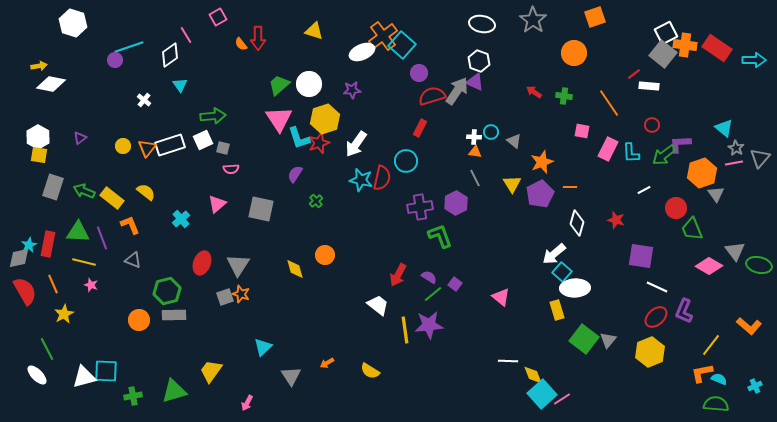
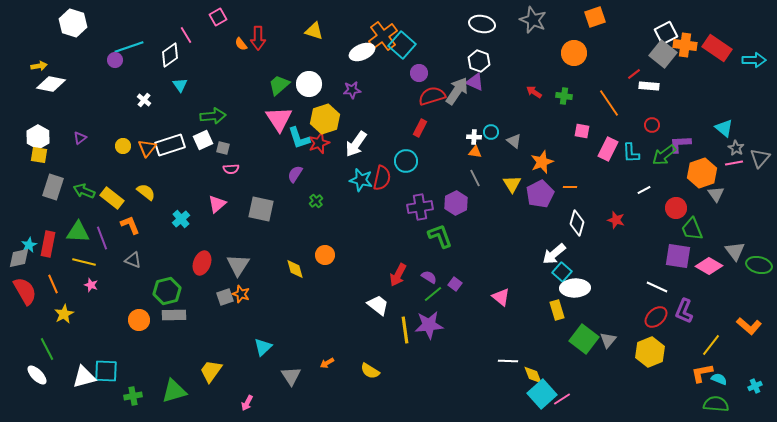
gray star at (533, 20): rotated 12 degrees counterclockwise
purple square at (641, 256): moved 37 px right
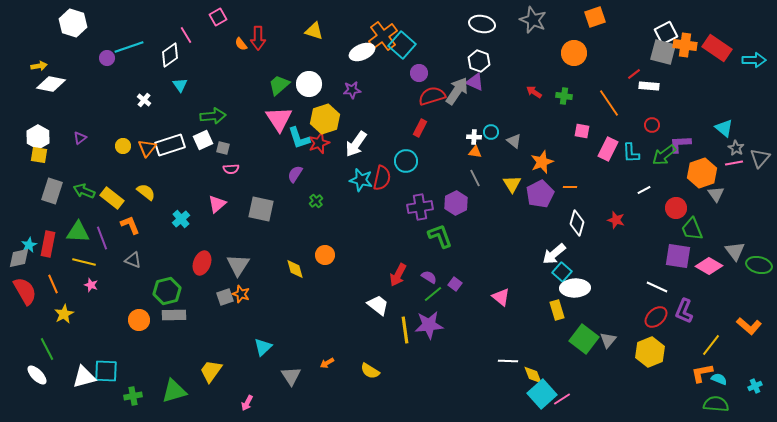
gray square at (663, 54): moved 2 px up; rotated 24 degrees counterclockwise
purple circle at (115, 60): moved 8 px left, 2 px up
gray rectangle at (53, 187): moved 1 px left, 4 px down
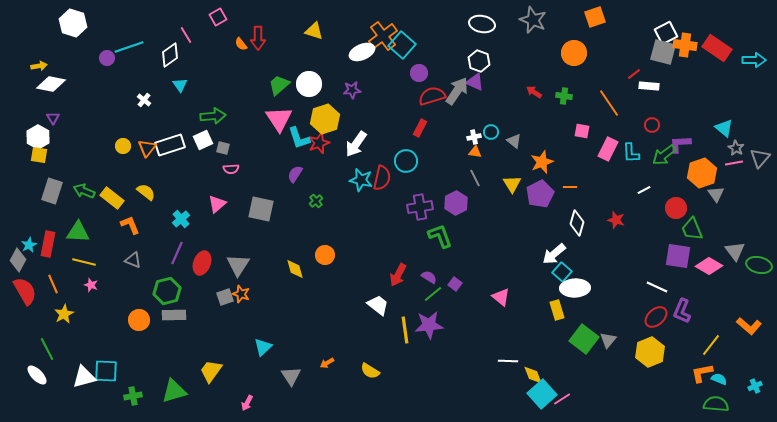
white cross at (474, 137): rotated 16 degrees counterclockwise
purple triangle at (80, 138): moved 27 px left, 20 px up; rotated 24 degrees counterclockwise
purple line at (102, 238): moved 75 px right, 15 px down; rotated 45 degrees clockwise
gray diamond at (19, 258): moved 1 px left, 2 px down; rotated 50 degrees counterclockwise
purple L-shape at (684, 311): moved 2 px left
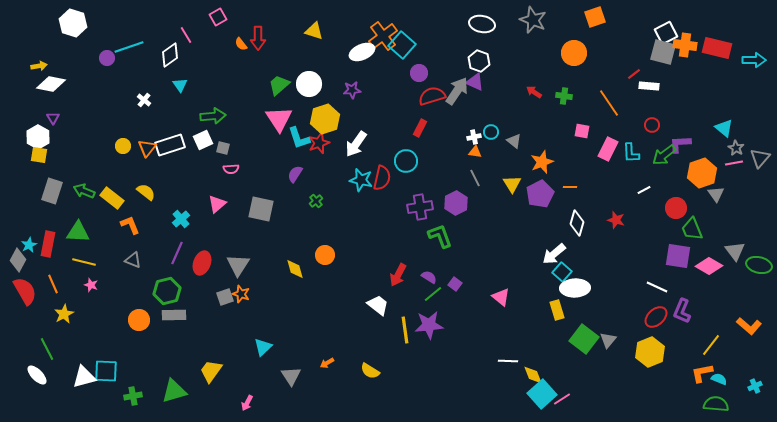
red rectangle at (717, 48): rotated 20 degrees counterclockwise
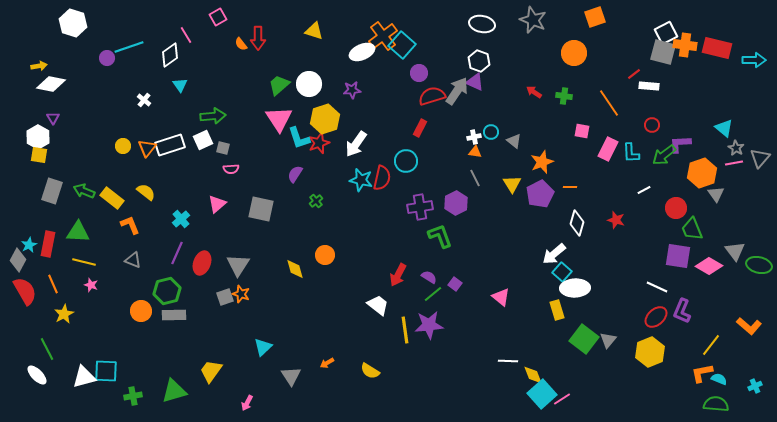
orange circle at (139, 320): moved 2 px right, 9 px up
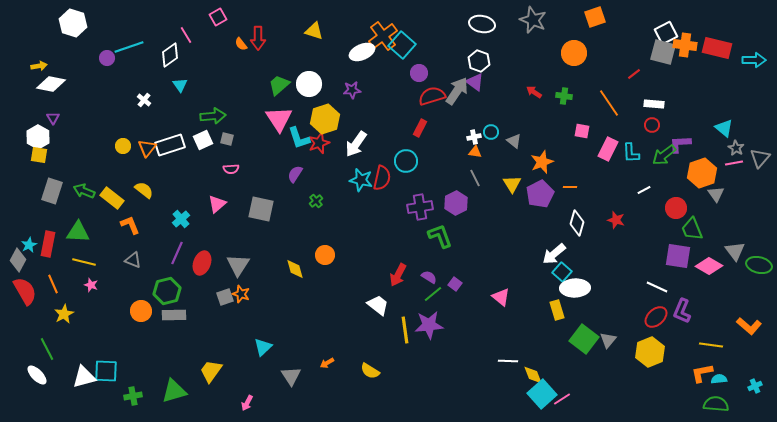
purple triangle at (475, 82): rotated 12 degrees clockwise
white rectangle at (649, 86): moved 5 px right, 18 px down
gray square at (223, 148): moved 4 px right, 9 px up
yellow semicircle at (146, 192): moved 2 px left, 2 px up
yellow line at (711, 345): rotated 60 degrees clockwise
cyan semicircle at (719, 379): rotated 28 degrees counterclockwise
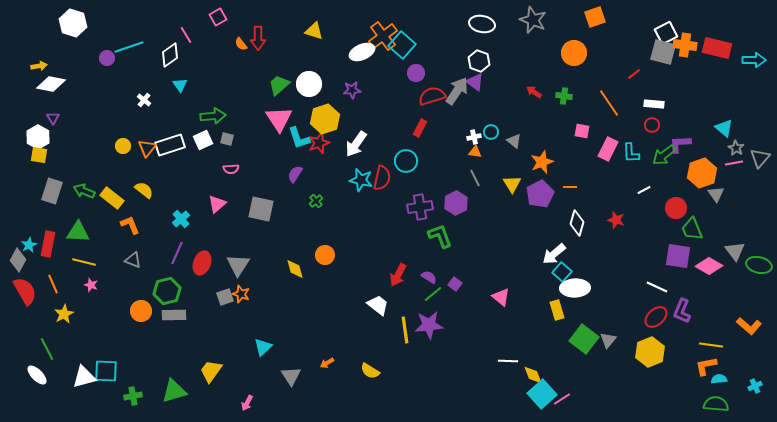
purple circle at (419, 73): moved 3 px left
orange L-shape at (702, 373): moved 4 px right, 7 px up
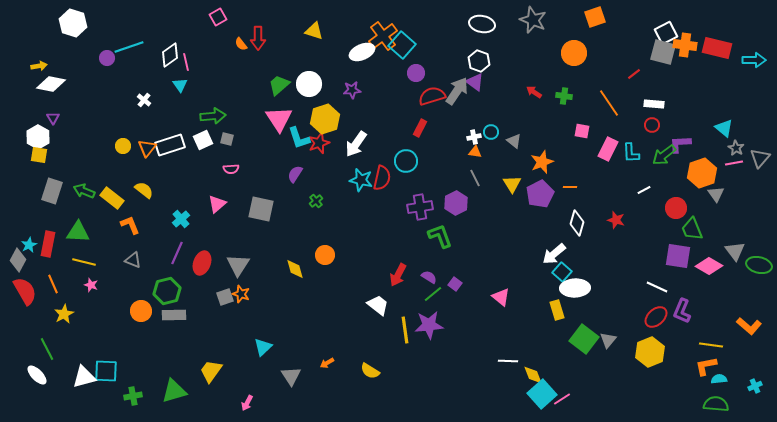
pink line at (186, 35): moved 27 px down; rotated 18 degrees clockwise
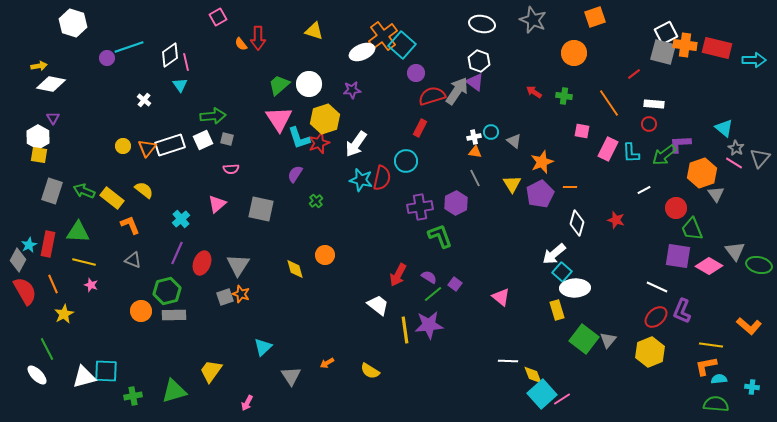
red circle at (652, 125): moved 3 px left, 1 px up
pink line at (734, 163): rotated 42 degrees clockwise
cyan cross at (755, 386): moved 3 px left, 1 px down; rotated 32 degrees clockwise
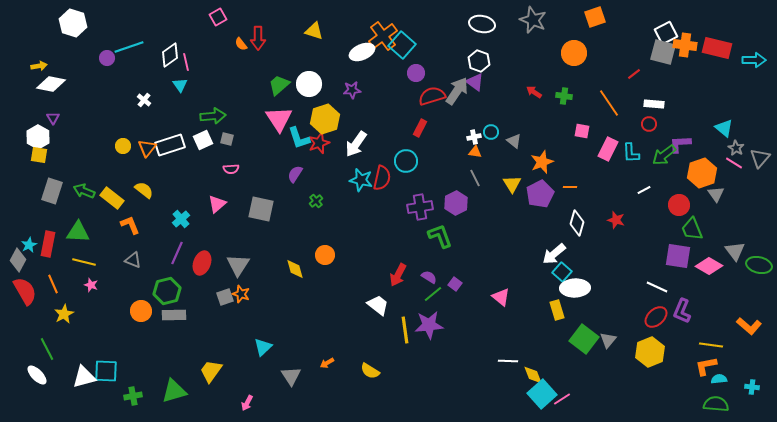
red circle at (676, 208): moved 3 px right, 3 px up
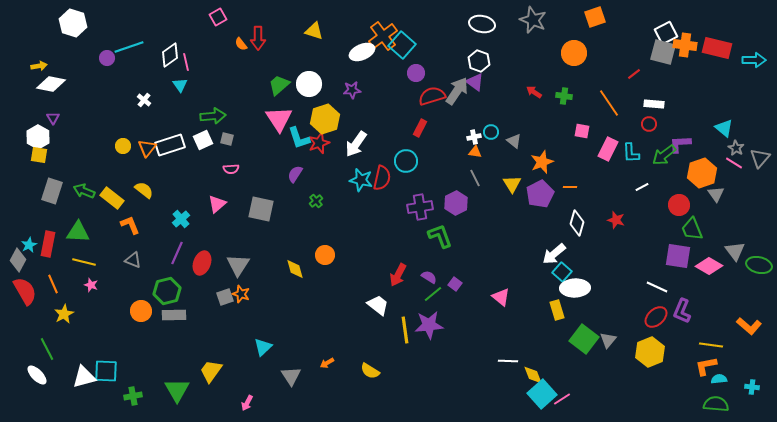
white line at (644, 190): moved 2 px left, 3 px up
green triangle at (174, 391): moved 3 px right, 1 px up; rotated 44 degrees counterclockwise
